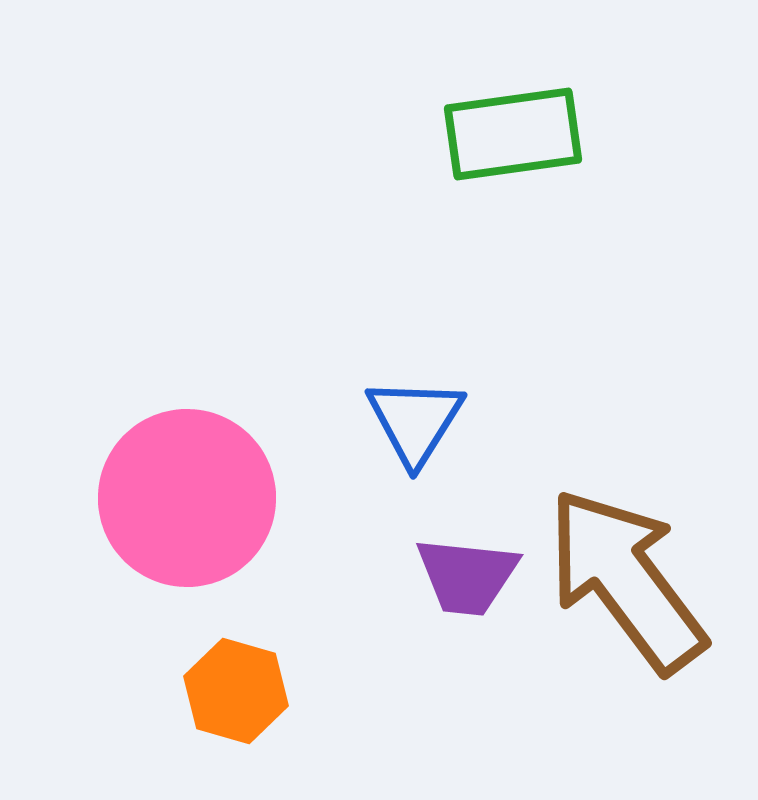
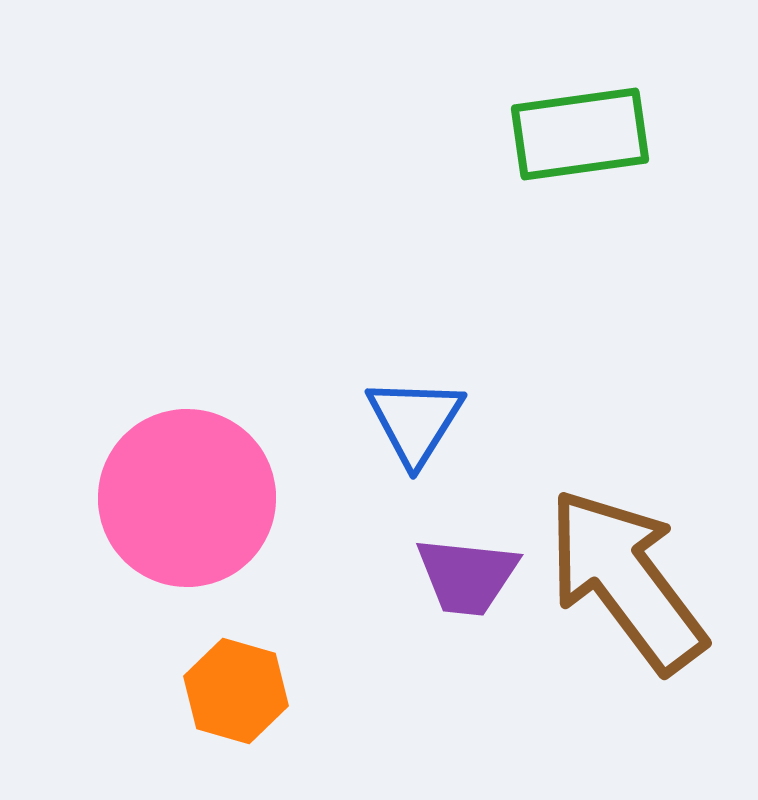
green rectangle: moved 67 px right
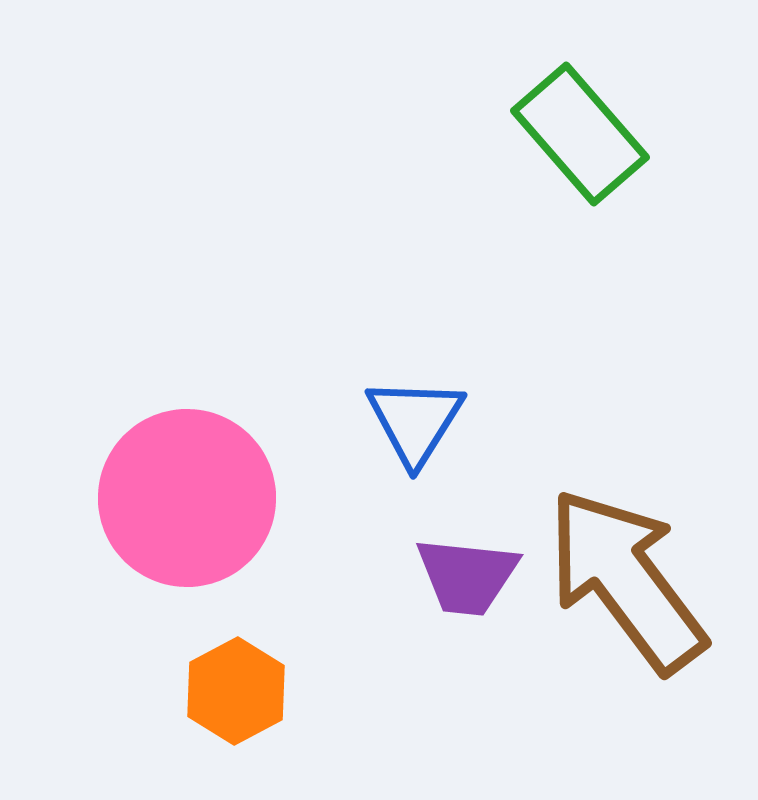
green rectangle: rotated 57 degrees clockwise
orange hexagon: rotated 16 degrees clockwise
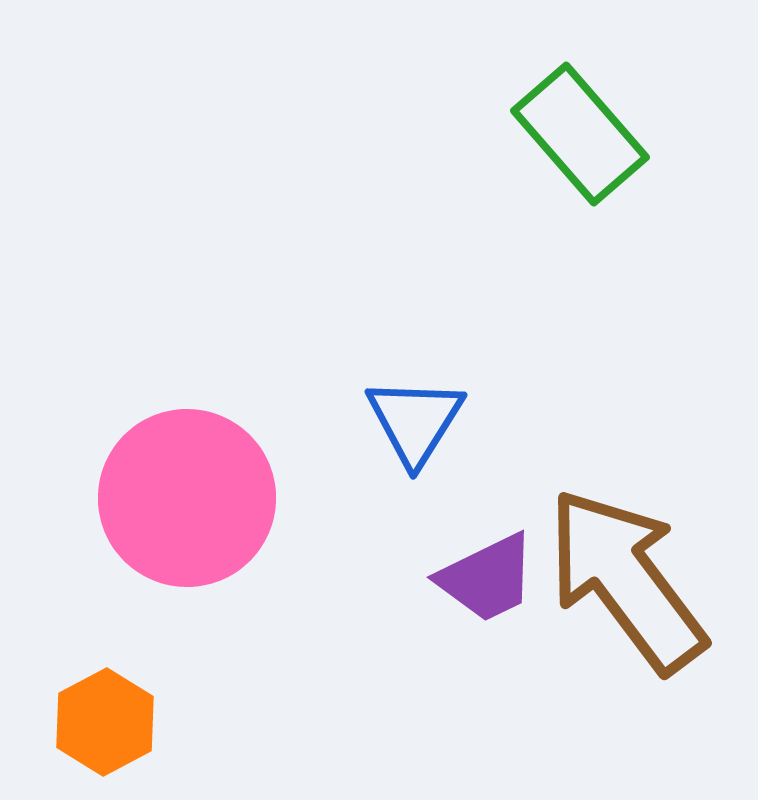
purple trapezoid: moved 20 px right, 2 px down; rotated 32 degrees counterclockwise
orange hexagon: moved 131 px left, 31 px down
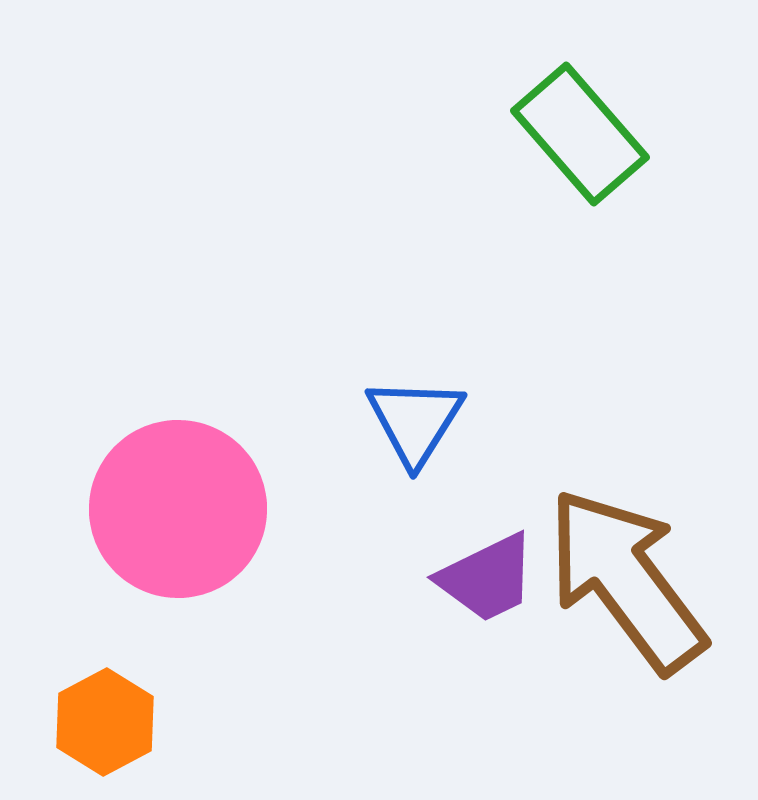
pink circle: moved 9 px left, 11 px down
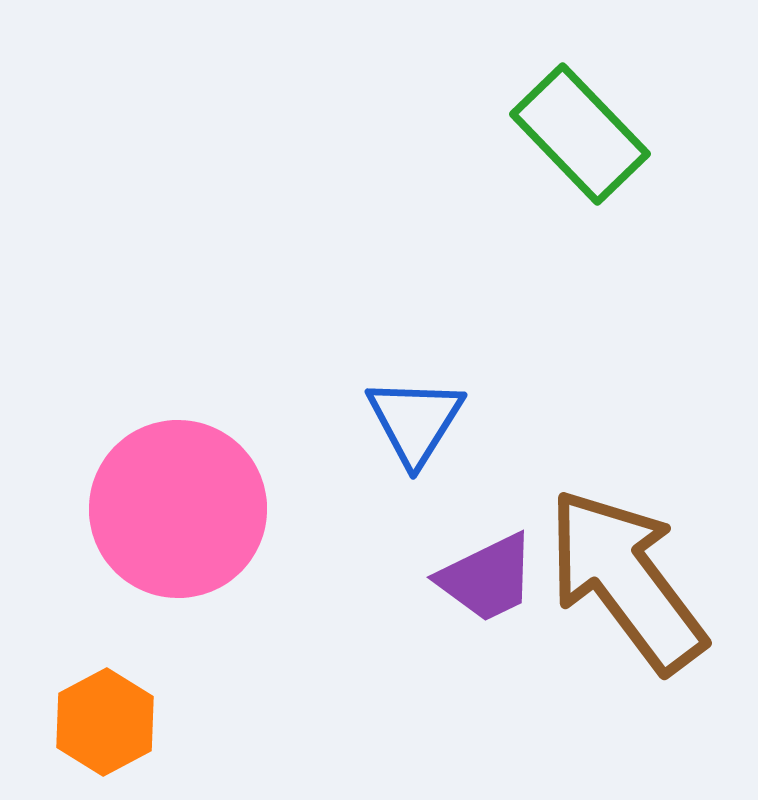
green rectangle: rotated 3 degrees counterclockwise
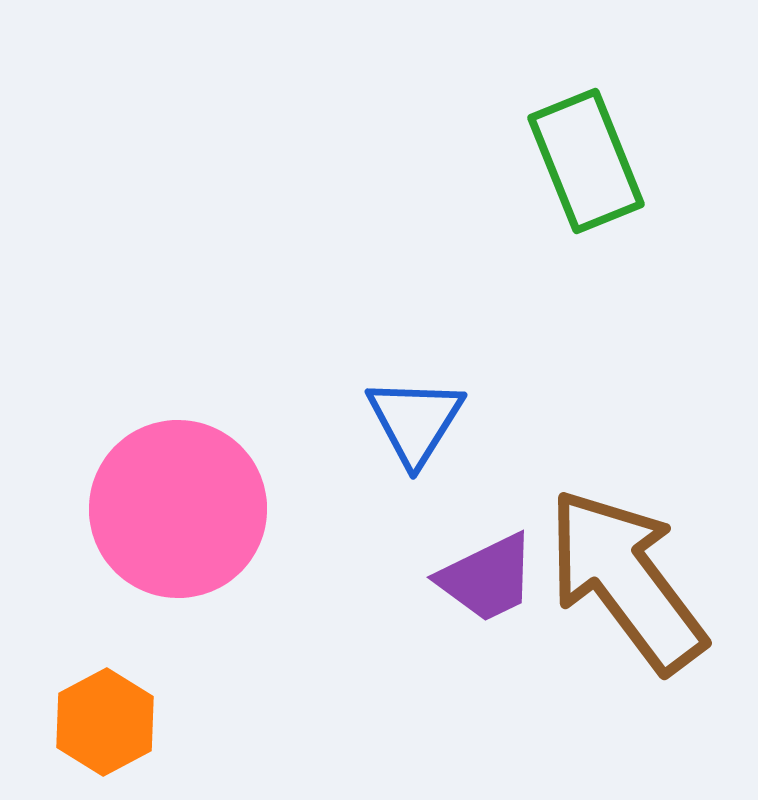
green rectangle: moved 6 px right, 27 px down; rotated 22 degrees clockwise
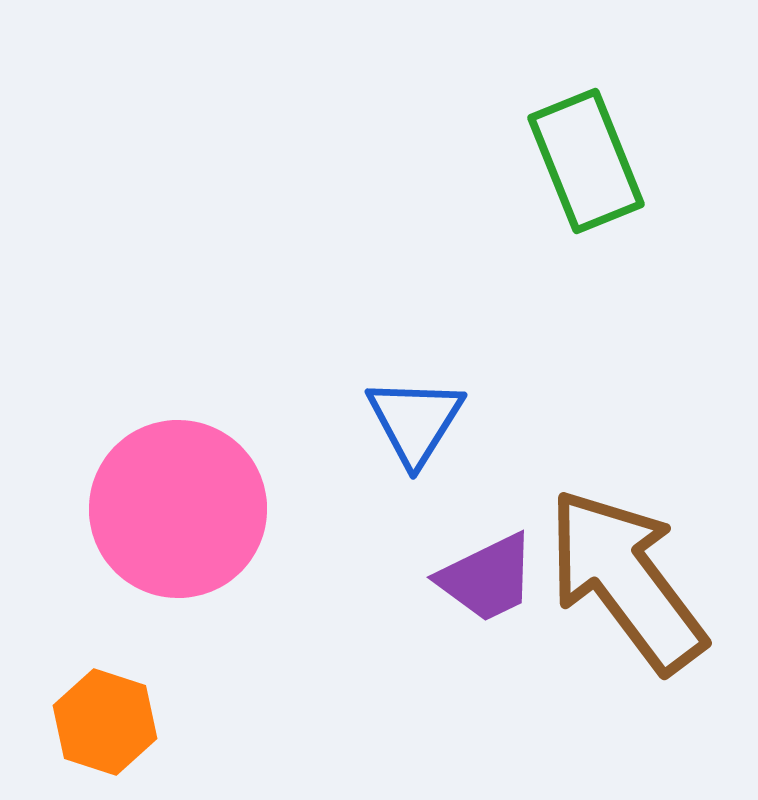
orange hexagon: rotated 14 degrees counterclockwise
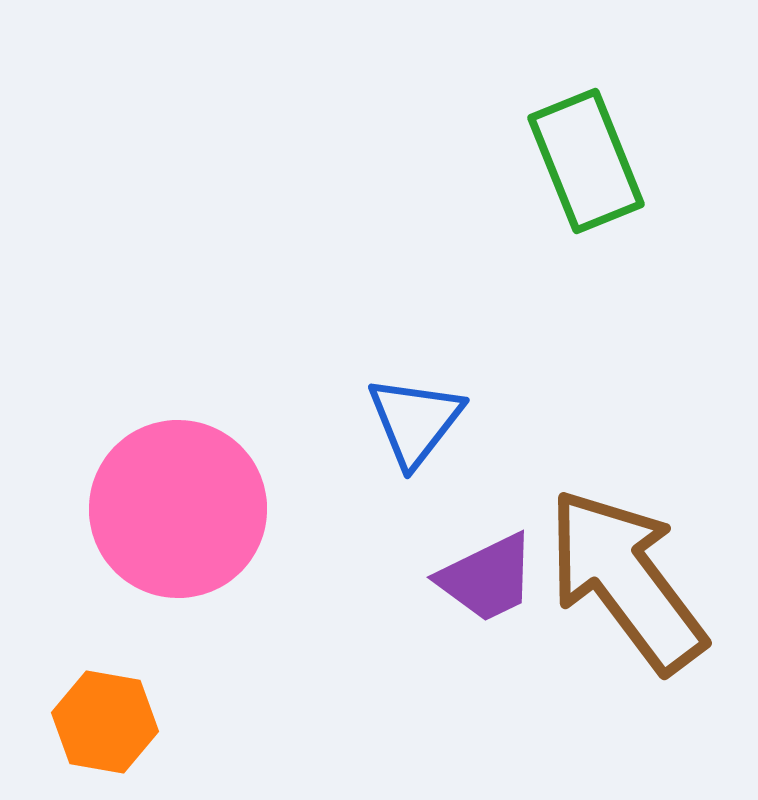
blue triangle: rotated 6 degrees clockwise
orange hexagon: rotated 8 degrees counterclockwise
